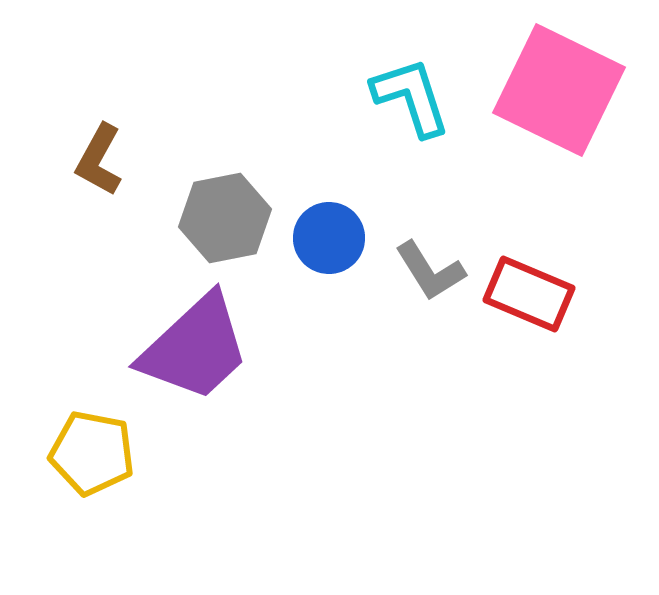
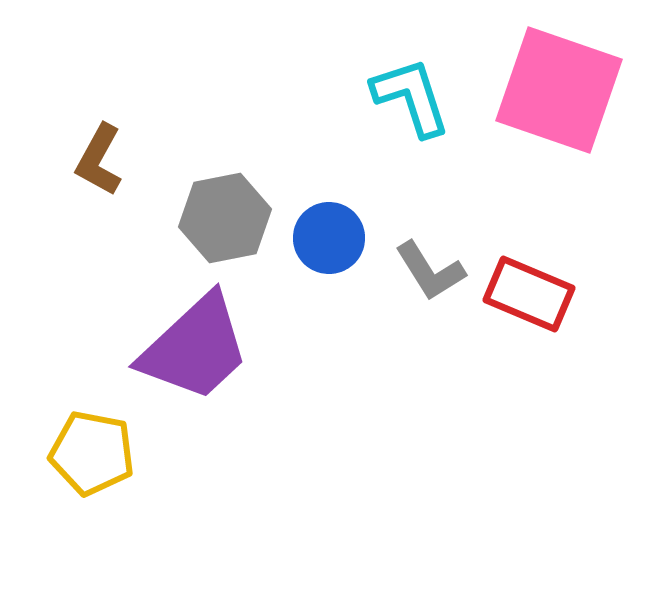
pink square: rotated 7 degrees counterclockwise
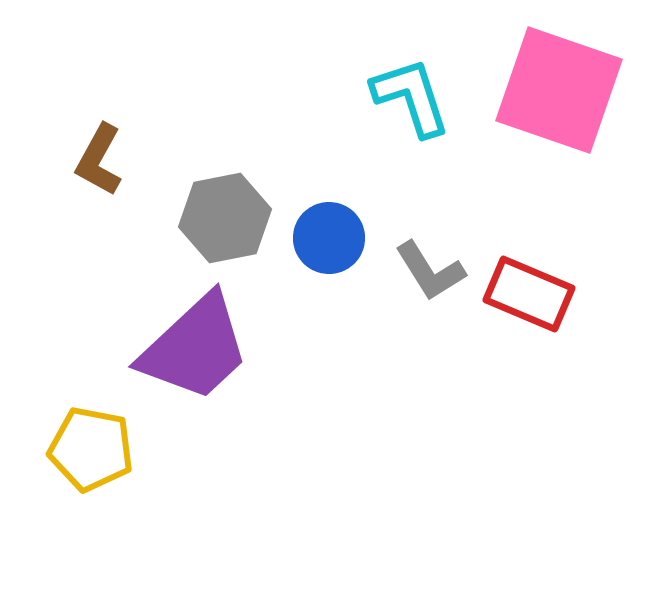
yellow pentagon: moved 1 px left, 4 px up
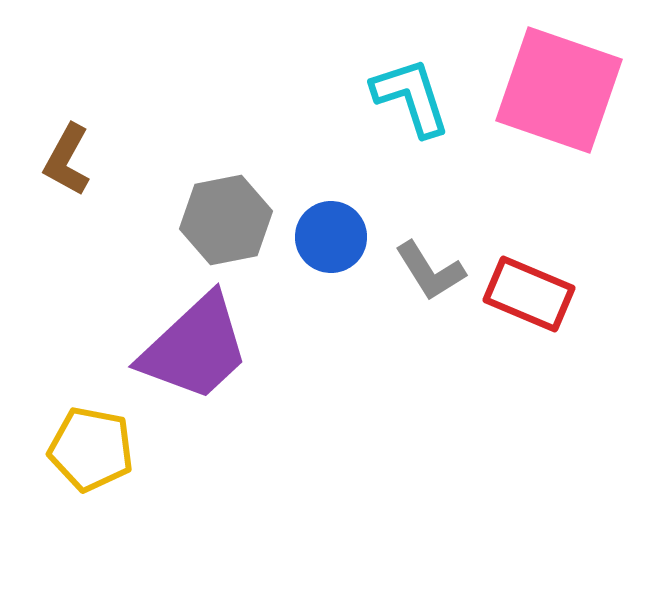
brown L-shape: moved 32 px left
gray hexagon: moved 1 px right, 2 px down
blue circle: moved 2 px right, 1 px up
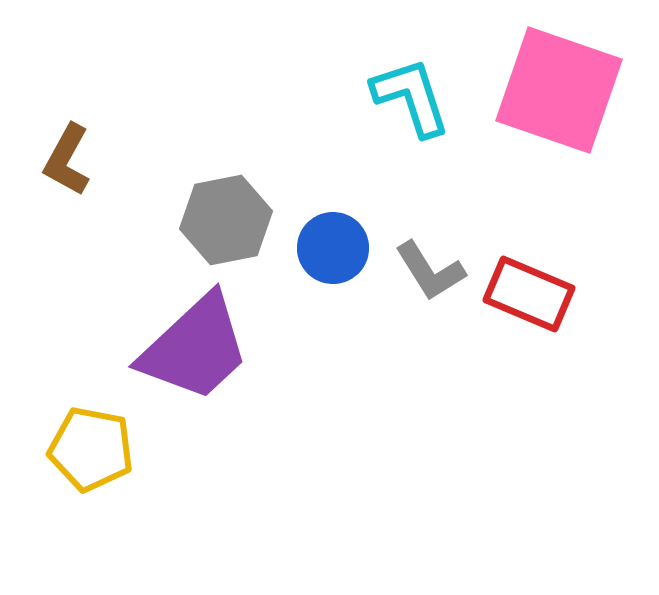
blue circle: moved 2 px right, 11 px down
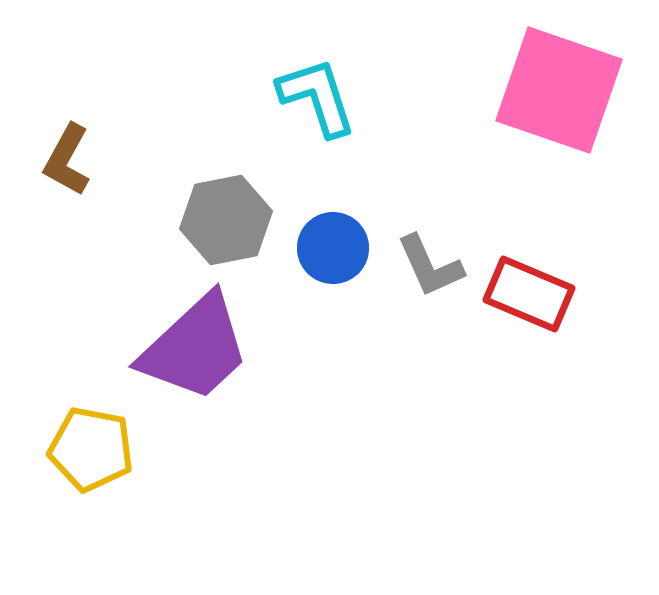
cyan L-shape: moved 94 px left
gray L-shape: moved 5 px up; rotated 8 degrees clockwise
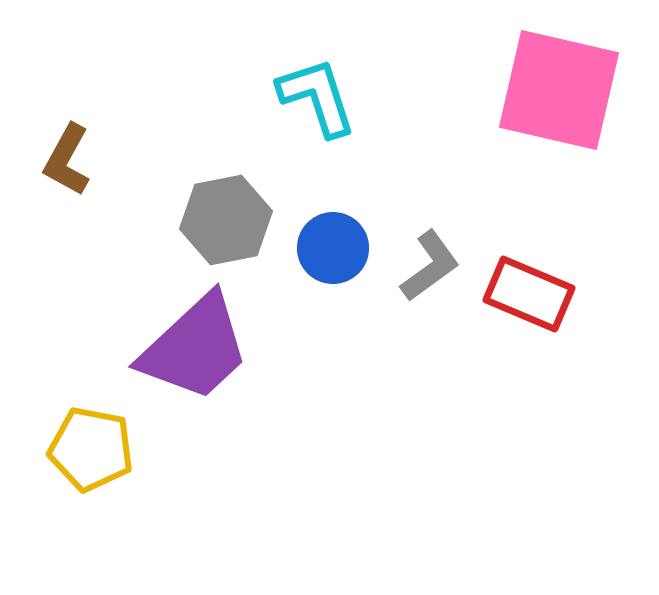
pink square: rotated 6 degrees counterclockwise
gray L-shape: rotated 102 degrees counterclockwise
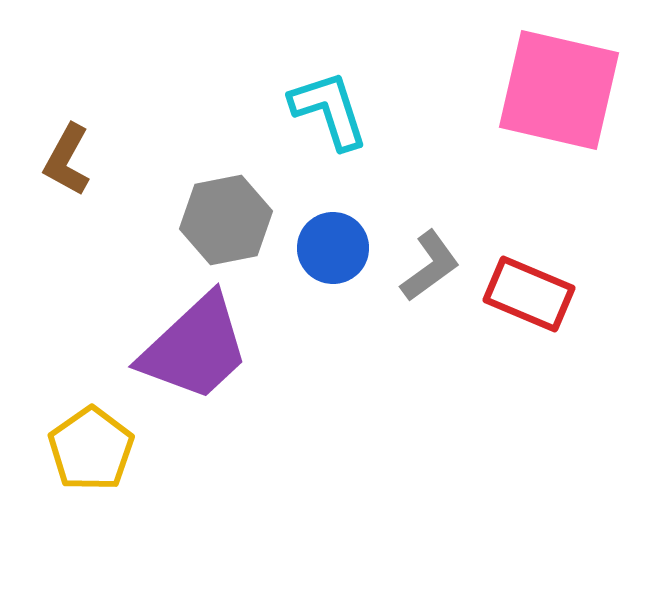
cyan L-shape: moved 12 px right, 13 px down
yellow pentagon: rotated 26 degrees clockwise
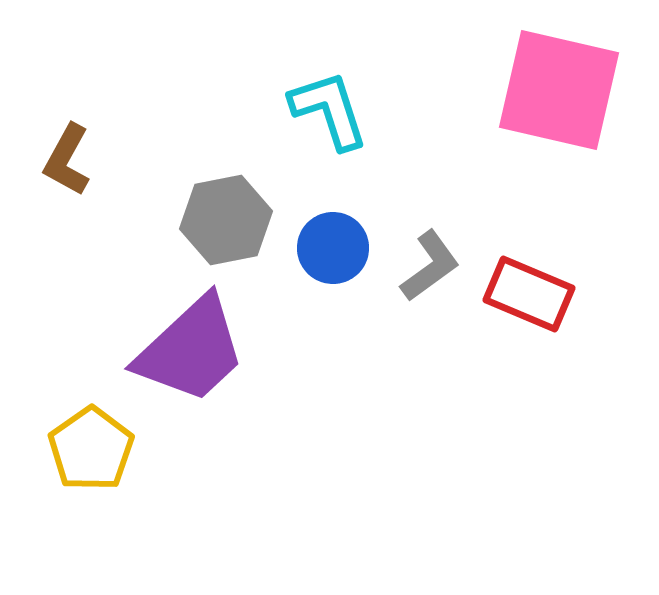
purple trapezoid: moved 4 px left, 2 px down
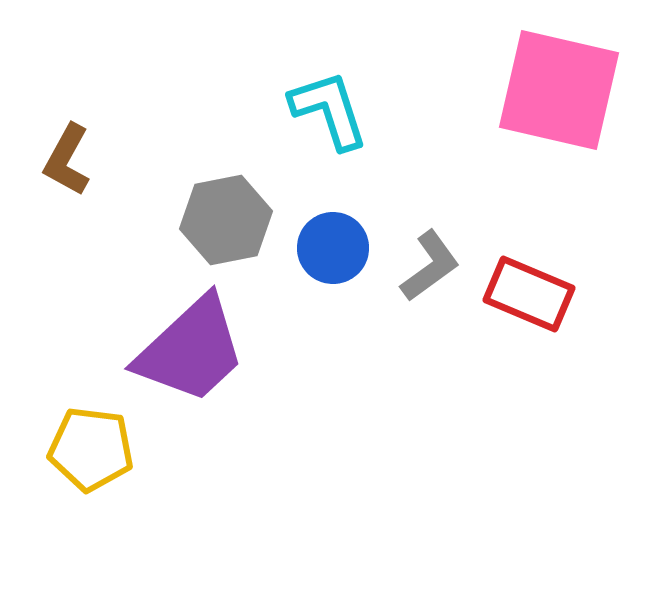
yellow pentagon: rotated 30 degrees counterclockwise
